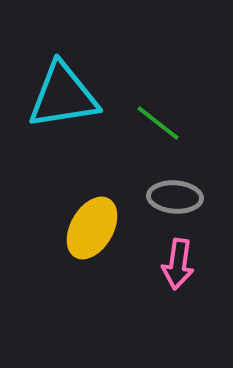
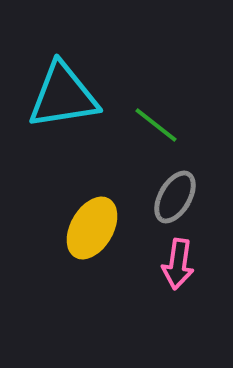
green line: moved 2 px left, 2 px down
gray ellipse: rotated 64 degrees counterclockwise
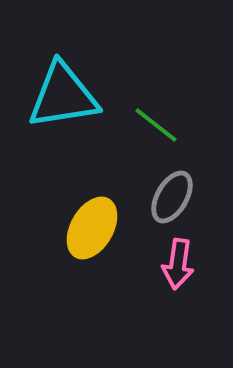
gray ellipse: moved 3 px left
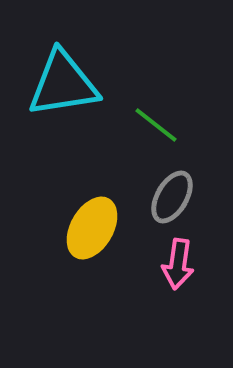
cyan triangle: moved 12 px up
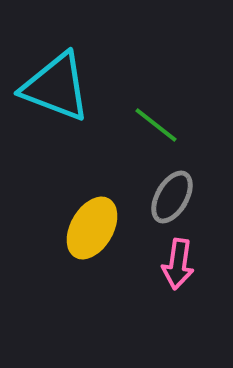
cyan triangle: moved 7 px left, 3 px down; rotated 30 degrees clockwise
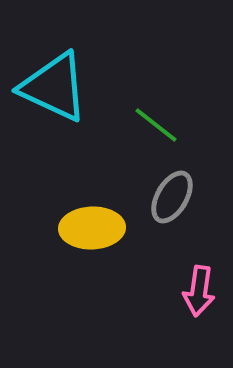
cyan triangle: moved 2 px left; rotated 4 degrees clockwise
yellow ellipse: rotated 58 degrees clockwise
pink arrow: moved 21 px right, 27 px down
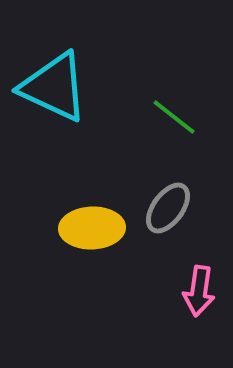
green line: moved 18 px right, 8 px up
gray ellipse: moved 4 px left, 11 px down; rotated 6 degrees clockwise
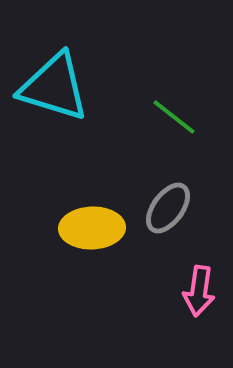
cyan triangle: rotated 8 degrees counterclockwise
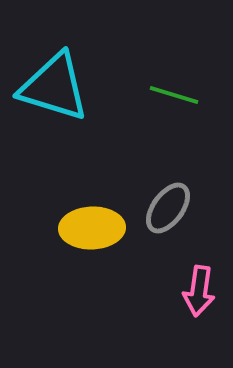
green line: moved 22 px up; rotated 21 degrees counterclockwise
